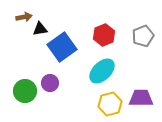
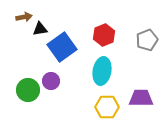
gray pentagon: moved 4 px right, 4 px down
cyan ellipse: rotated 36 degrees counterclockwise
purple circle: moved 1 px right, 2 px up
green circle: moved 3 px right, 1 px up
yellow hexagon: moved 3 px left, 3 px down; rotated 15 degrees clockwise
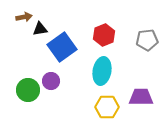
gray pentagon: rotated 15 degrees clockwise
purple trapezoid: moved 1 px up
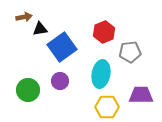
red hexagon: moved 3 px up
gray pentagon: moved 17 px left, 12 px down
cyan ellipse: moved 1 px left, 3 px down
purple circle: moved 9 px right
purple trapezoid: moved 2 px up
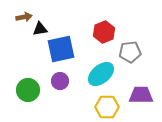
blue square: moved 1 px left, 2 px down; rotated 24 degrees clockwise
cyan ellipse: rotated 40 degrees clockwise
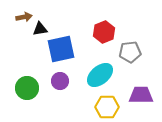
cyan ellipse: moved 1 px left, 1 px down
green circle: moved 1 px left, 2 px up
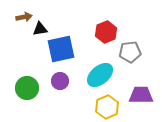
red hexagon: moved 2 px right
yellow hexagon: rotated 25 degrees counterclockwise
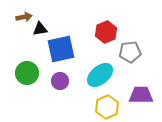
green circle: moved 15 px up
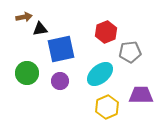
cyan ellipse: moved 1 px up
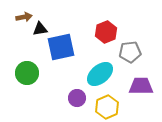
blue square: moved 2 px up
purple circle: moved 17 px right, 17 px down
purple trapezoid: moved 9 px up
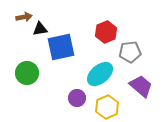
purple trapezoid: rotated 40 degrees clockwise
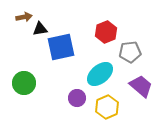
green circle: moved 3 px left, 10 px down
